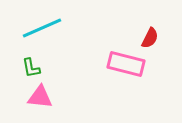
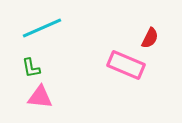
pink rectangle: moved 1 px down; rotated 9 degrees clockwise
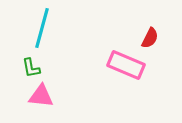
cyan line: rotated 51 degrees counterclockwise
pink triangle: moved 1 px right, 1 px up
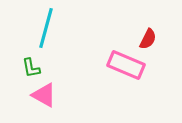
cyan line: moved 4 px right
red semicircle: moved 2 px left, 1 px down
pink triangle: moved 3 px right, 1 px up; rotated 24 degrees clockwise
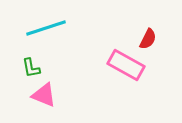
cyan line: rotated 57 degrees clockwise
pink rectangle: rotated 6 degrees clockwise
pink triangle: rotated 8 degrees counterclockwise
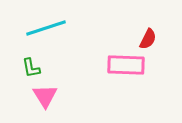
pink rectangle: rotated 27 degrees counterclockwise
pink triangle: moved 1 px right, 1 px down; rotated 36 degrees clockwise
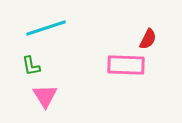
green L-shape: moved 2 px up
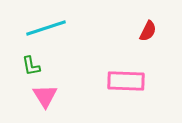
red semicircle: moved 8 px up
pink rectangle: moved 16 px down
